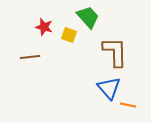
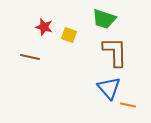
green trapezoid: moved 16 px right, 2 px down; rotated 150 degrees clockwise
brown line: rotated 18 degrees clockwise
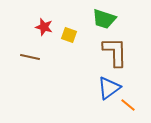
blue triangle: rotated 35 degrees clockwise
orange line: rotated 28 degrees clockwise
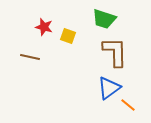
yellow square: moved 1 px left, 1 px down
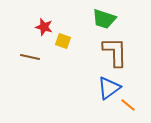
yellow square: moved 5 px left, 5 px down
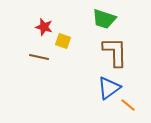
brown line: moved 9 px right
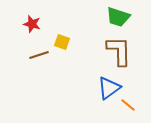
green trapezoid: moved 14 px right, 2 px up
red star: moved 12 px left, 3 px up
yellow square: moved 1 px left, 1 px down
brown L-shape: moved 4 px right, 1 px up
brown line: moved 2 px up; rotated 30 degrees counterclockwise
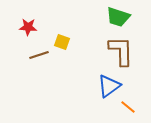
red star: moved 4 px left, 3 px down; rotated 12 degrees counterclockwise
brown L-shape: moved 2 px right
blue triangle: moved 2 px up
orange line: moved 2 px down
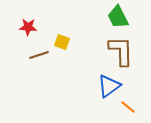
green trapezoid: rotated 45 degrees clockwise
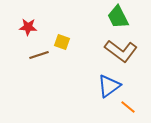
brown L-shape: rotated 128 degrees clockwise
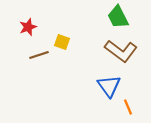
red star: rotated 24 degrees counterclockwise
blue triangle: rotated 30 degrees counterclockwise
orange line: rotated 28 degrees clockwise
